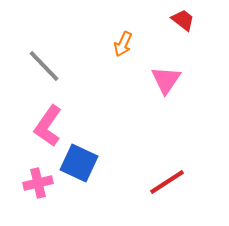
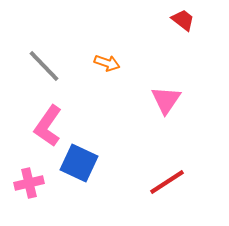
orange arrow: moved 16 px left, 19 px down; rotated 95 degrees counterclockwise
pink triangle: moved 20 px down
pink cross: moved 9 px left
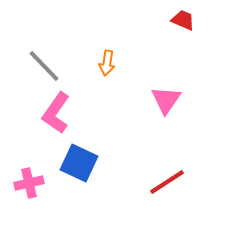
red trapezoid: rotated 15 degrees counterclockwise
orange arrow: rotated 80 degrees clockwise
pink L-shape: moved 8 px right, 13 px up
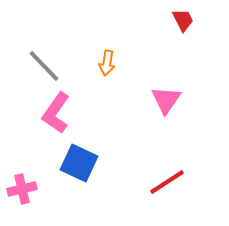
red trapezoid: rotated 40 degrees clockwise
pink cross: moved 7 px left, 6 px down
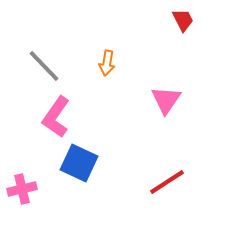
pink L-shape: moved 4 px down
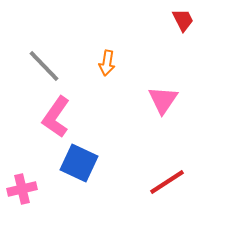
pink triangle: moved 3 px left
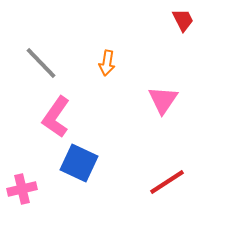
gray line: moved 3 px left, 3 px up
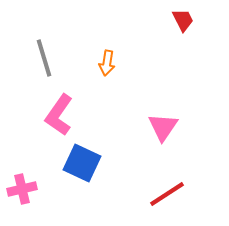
gray line: moved 3 px right, 5 px up; rotated 27 degrees clockwise
pink triangle: moved 27 px down
pink L-shape: moved 3 px right, 2 px up
blue square: moved 3 px right
red line: moved 12 px down
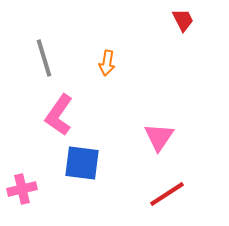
pink triangle: moved 4 px left, 10 px down
blue square: rotated 18 degrees counterclockwise
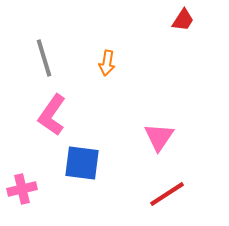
red trapezoid: rotated 60 degrees clockwise
pink L-shape: moved 7 px left
